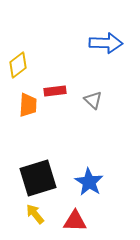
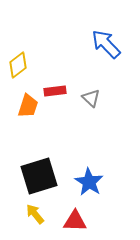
blue arrow: moved 1 px down; rotated 136 degrees counterclockwise
gray triangle: moved 2 px left, 2 px up
orange trapezoid: moved 1 px down; rotated 15 degrees clockwise
black square: moved 1 px right, 2 px up
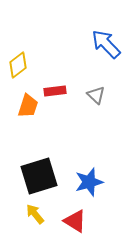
gray triangle: moved 5 px right, 3 px up
blue star: rotated 24 degrees clockwise
red triangle: rotated 30 degrees clockwise
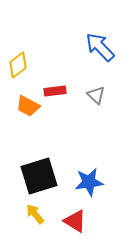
blue arrow: moved 6 px left, 3 px down
orange trapezoid: rotated 100 degrees clockwise
blue star: rotated 8 degrees clockwise
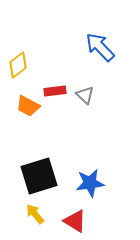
gray triangle: moved 11 px left
blue star: moved 1 px right, 1 px down
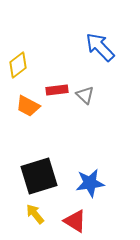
red rectangle: moved 2 px right, 1 px up
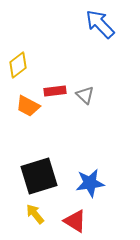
blue arrow: moved 23 px up
red rectangle: moved 2 px left, 1 px down
